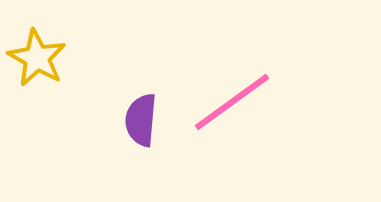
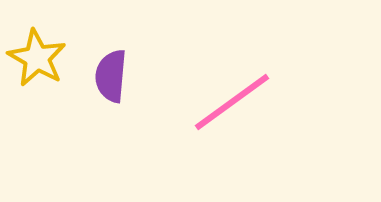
purple semicircle: moved 30 px left, 44 px up
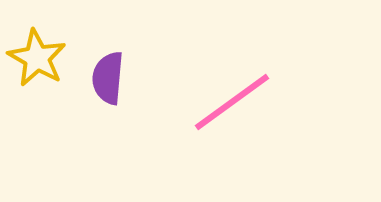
purple semicircle: moved 3 px left, 2 px down
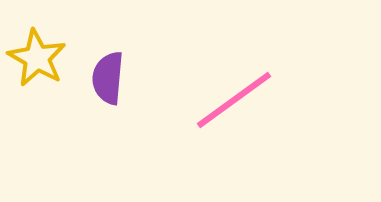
pink line: moved 2 px right, 2 px up
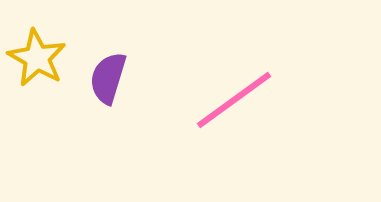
purple semicircle: rotated 12 degrees clockwise
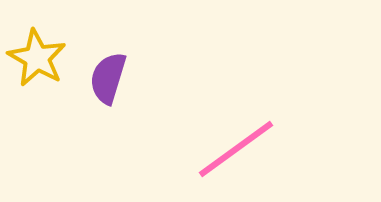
pink line: moved 2 px right, 49 px down
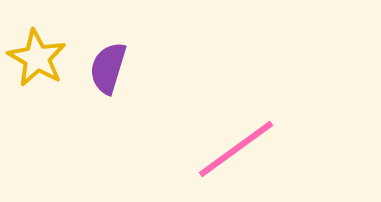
purple semicircle: moved 10 px up
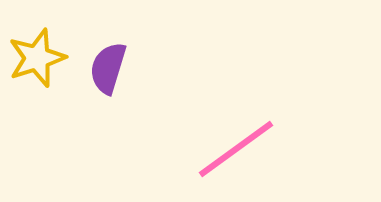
yellow star: rotated 24 degrees clockwise
